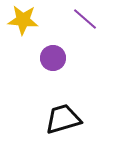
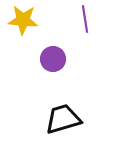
purple line: rotated 40 degrees clockwise
purple circle: moved 1 px down
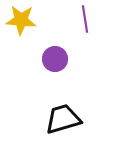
yellow star: moved 2 px left
purple circle: moved 2 px right
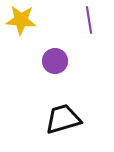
purple line: moved 4 px right, 1 px down
purple circle: moved 2 px down
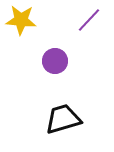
purple line: rotated 52 degrees clockwise
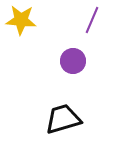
purple line: moved 3 px right; rotated 20 degrees counterclockwise
purple circle: moved 18 px right
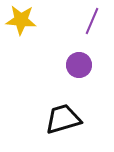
purple line: moved 1 px down
purple circle: moved 6 px right, 4 px down
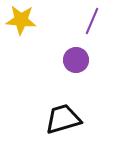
purple circle: moved 3 px left, 5 px up
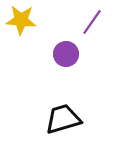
purple line: moved 1 px down; rotated 12 degrees clockwise
purple circle: moved 10 px left, 6 px up
